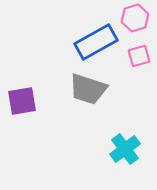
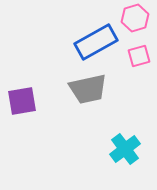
gray trapezoid: rotated 30 degrees counterclockwise
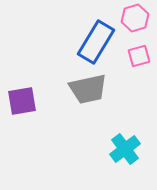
blue rectangle: rotated 30 degrees counterclockwise
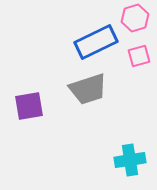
blue rectangle: rotated 33 degrees clockwise
gray trapezoid: rotated 6 degrees counterclockwise
purple square: moved 7 px right, 5 px down
cyan cross: moved 5 px right, 11 px down; rotated 28 degrees clockwise
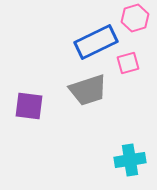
pink square: moved 11 px left, 7 px down
gray trapezoid: moved 1 px down
purple square: rotated 16 degrees clockwise
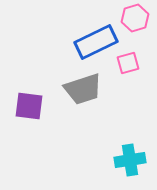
gray trapezoid: moved 5 px left, 1 px up
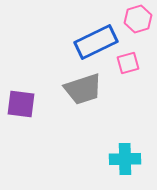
pink hexagon: moved 3 px right, 1 px down
purple square: moved 8 px left, 2 px up
cyan cross: moved 5 px left, 1 px up; rotated 8 degrees clockwise
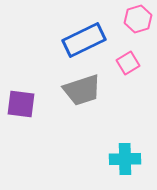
blue rectangle: moved 12 px left, 2 px up
pink square: rotated 15 degrees counterclockwise
gray trapezoid: moved 1 px left, 1 px down
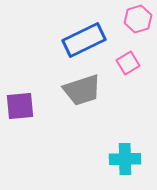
purple square: moved 1 px left, 2 px down; rotated 12 degrees counterclockwise
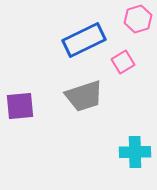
pink square: moved 5 px left, 1 px up
gray trapezoid: moved 2 px right, 6 px down
cyan cross: moved 10 px right, 7 px up
